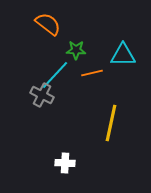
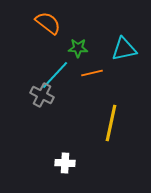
orange semicircle: moved 1 px up
green star: moved 2 px right, 2 px up
cyan triangle: moved 1 px right, 6 px up; rotated 12 degrees counterclockwise
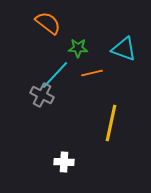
cyan triangle: rotated 32 degrees clockwise
white cross: moved 1 px left, 1 px up
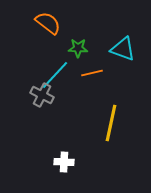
cyan triangle: moved 1 px left
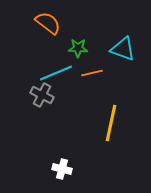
cyan line: moved 1 px right, 2 px up; rotated 24 degrees clockwise
white cross: moved 2 px left, 7 px down; rotated 12 degrees clockwise
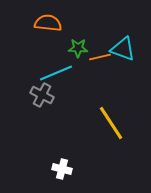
orange semicircle: rotated 32 degrees counterclockwise
orange line: moved 8 px right, 16 px up
yellow line: rotated 45 degrees counterclockwise
